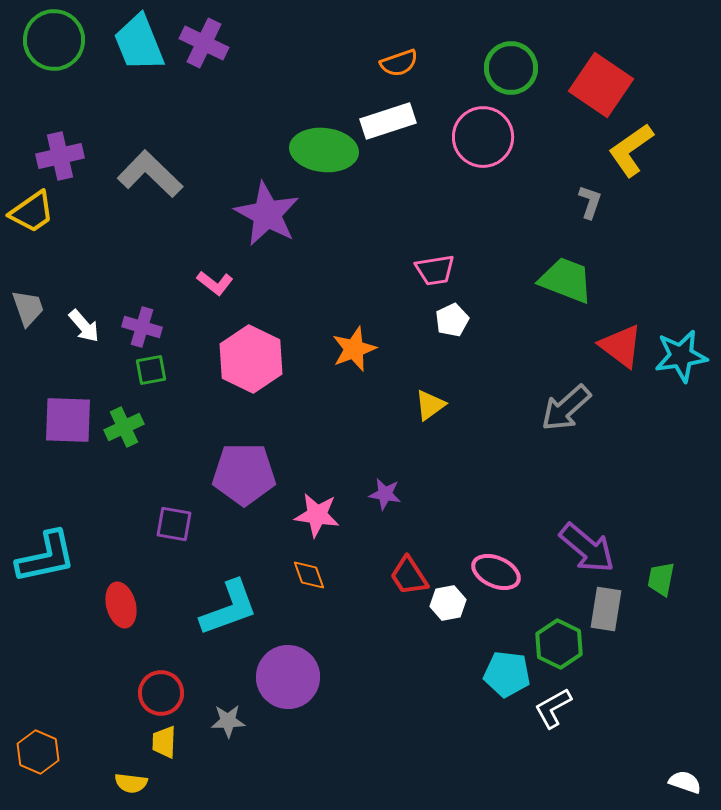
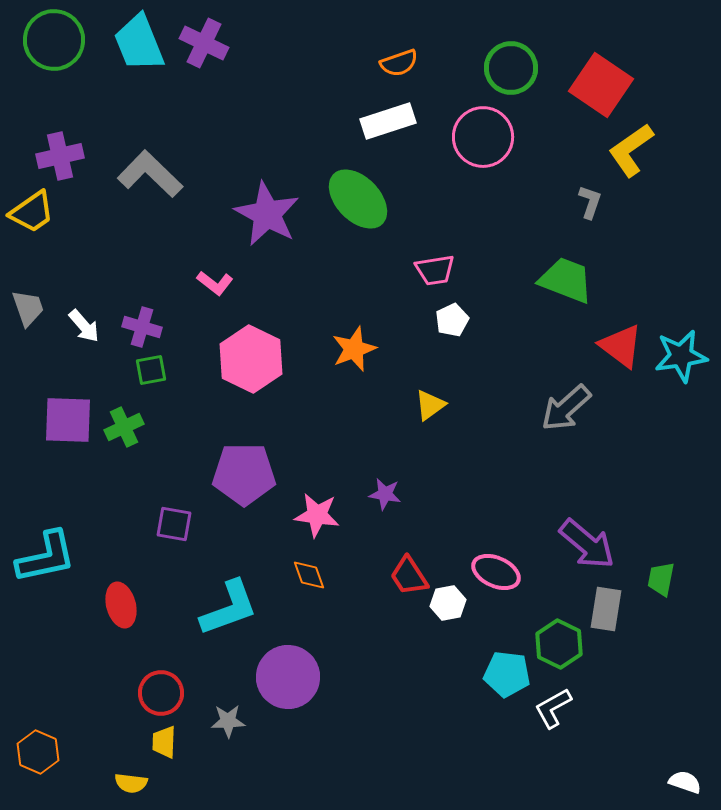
green ellipse at (324, 150): moved 34 px right, 49 px down; rotated 40 degrees clockwise
purple arrow at (587, 548): moved 4 px up
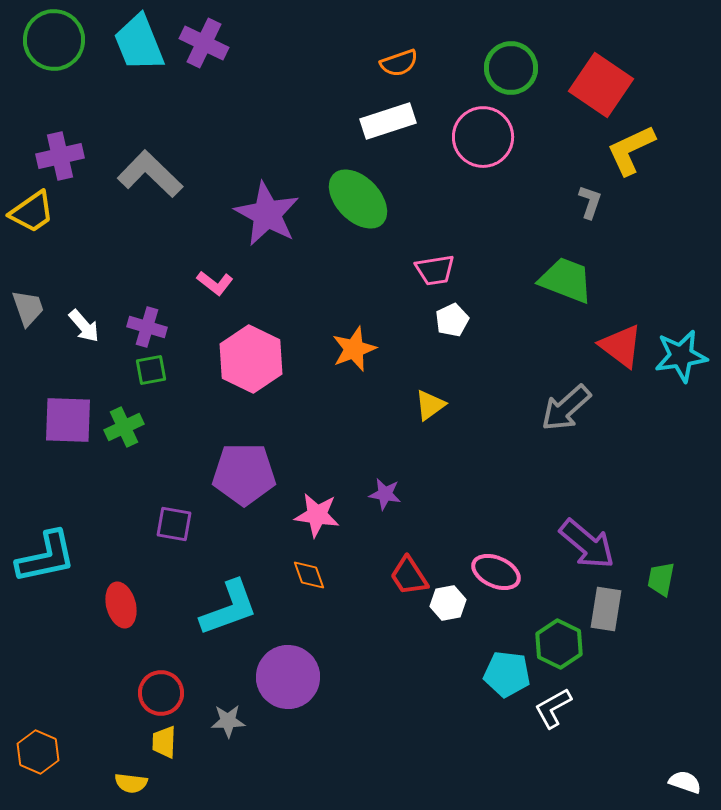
yellow L-shape at (631, 150): rotated 10 degrees clockwise
purple cross at (142, 327): moved 5 px right
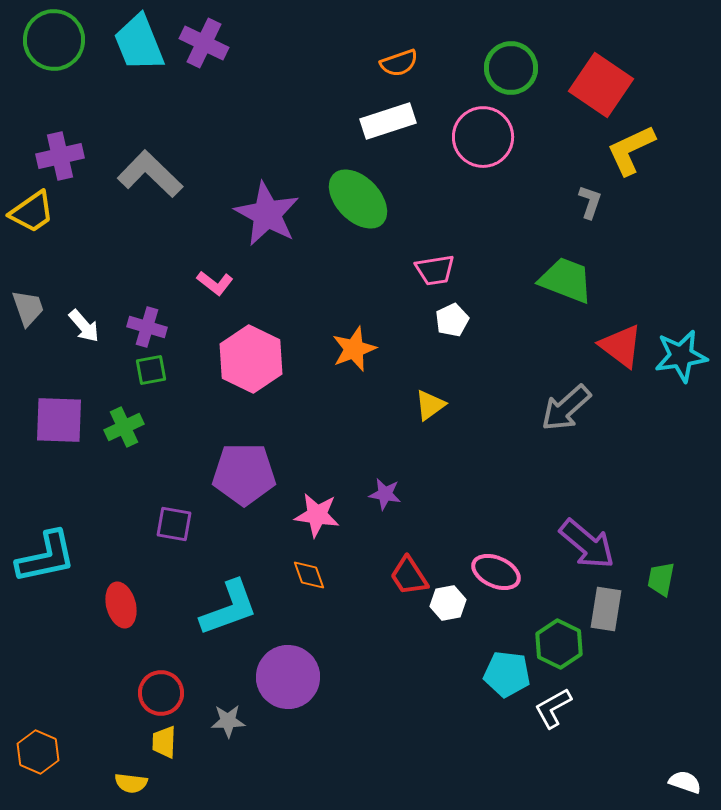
purple square at (68, 420): moved 9 px left
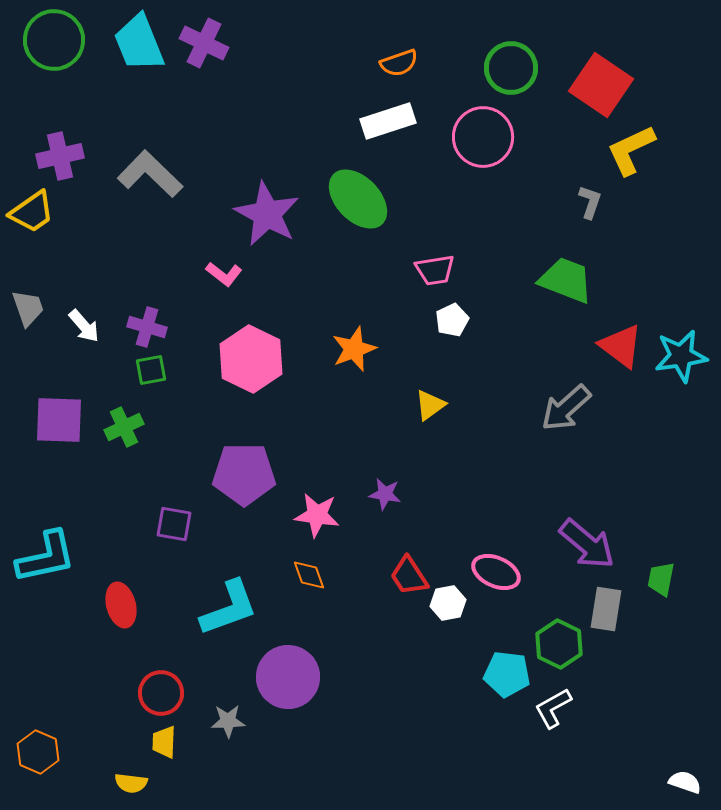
pink L-shape at (215, 283): moved 9 px right, 9 px up
